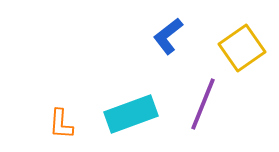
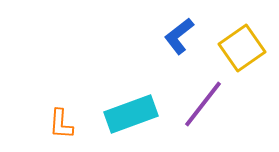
blue L-shape: moved 11 px right
purple line: rotated 16 degrees clockwise
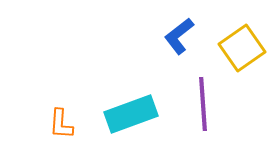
purple line: rotated 42 degrees counterclockwise
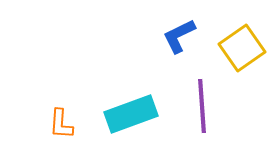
blue L-shape: rotated 12 degrees clockwise
purple line: moved 1 px left, 2 px down
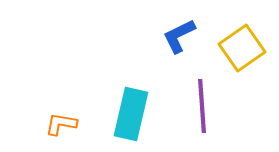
cyan rectangle: rotated 57 degrees counterclockwise
orange L-shape: rotated 96 degrees clockwise
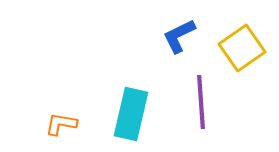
purple line: moved 1 px left, 4 px up
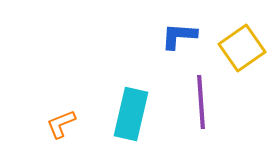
blue L-shape: rotated 30 degrees clockwise
orange L-shape: rotated 32 degrees counterclockwise
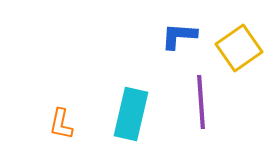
yellow square: moved 3 px left
orange L-shape: rotated 56 degrees counterclockwise
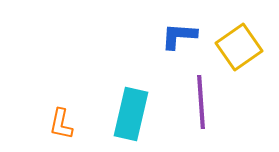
yellow square: moved 1 px up
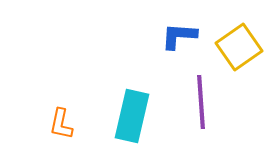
cyan rectangle: moved 1 px right, 2 px down
